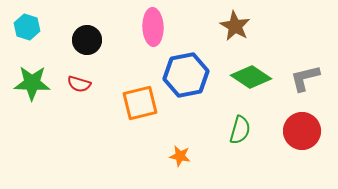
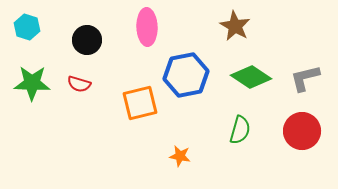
pink ellipse: moved 6 px left
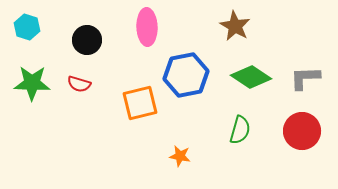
gray L-shape: rotated 12 degrees clockwise
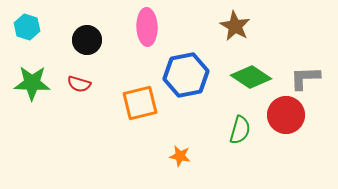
red circle: moved 16 px left, 16 px up
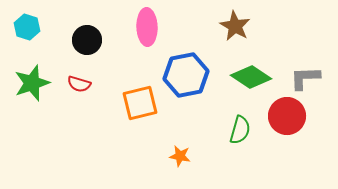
green star: rotated 21 degrees counterclockwise
red circle: moved 1 px right, 1 px down
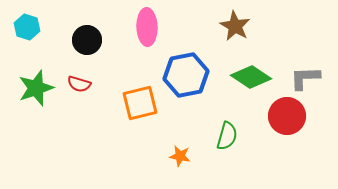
green star: moved 4 px right, 5 px down
green semicircle: moved 13 px left, 6 px down
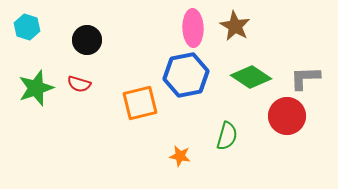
pink ellipse: moved 46 px right, 1 px down
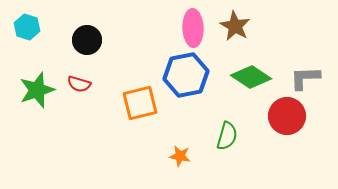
green star: moved 1 px right, 2 px down
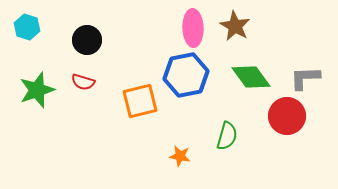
green diamond: rotated 21 degrees clockwise
red semicircle: moved 4 px right, 2 px up
orange square: moved 2 px up
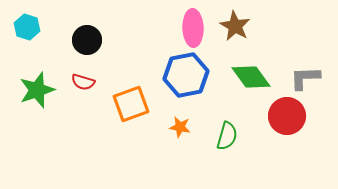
orange square: moved 9 px left, 3 px down; rotated 6 degrees counterclockwise
orange star: moved 29 px up
